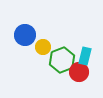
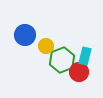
yellow circle: moved 3 px right, 1 px up
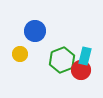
blue circle: moved 10 px right, 4 px up
yellow circle: moved 26 px left, 8 px down
red circle: moved 2 px right, 2 px up
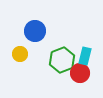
red circle: moved 1 px left, 3 px down
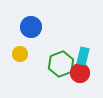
blue circle: moved 4 px left, 4 px up
cyan rectangle: moved 2 px left
green hexagon: moved 1 px left, 4 px down
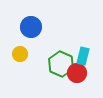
green hexagon: rotated 15 degrees counterclockwise
red circle: moved 3 px left
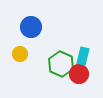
red circle: moved 2 px right, 1 px down
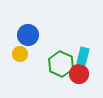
blue circle: moved 3 px left, 8 px down
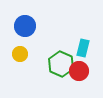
blue circle: moved 3 px left, 9 px up
cyan rectangle: moved 8 px up
red circle: moved 3 px up
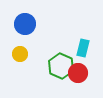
blue circle: moved 2 px up
green hexagon: moved 2 px down
red circle: moved 1 px left, 2 px down
